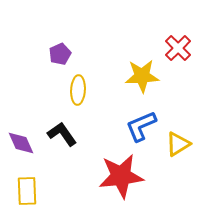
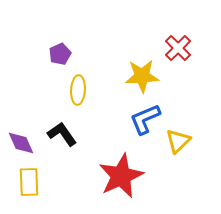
blue L-shape: moved 4 px right, 7 px up
yellow triangle: moved 3 px up; rotated 12 degrees counterclockwise
red star: rotated 18 degrees counterclockwise
yellow rectangle: moved 2 px right, 9 px up
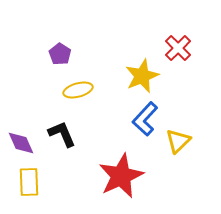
purple pentagon: rotated 15 degrees counterclockwise
yellow star: rotated 20 degrees counterclockwise
yellow ellipse: rotated 72 degrees clockwise
blue L-shape: rotated 24 degrees counterclockwise
black L-shape: rotated 12 degrees clockwise
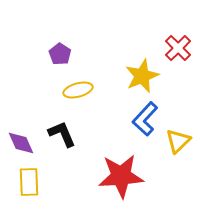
red star: rotated 21 degrees clockwise
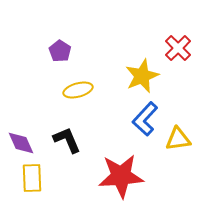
purple pentagon: moved 3 px up
black L-shape: moved 5 px right, 6 px down
yellow triangle: moved 2 px up; rotated 36 degrees clockwise
yellow rectangle: moved 3 px right, 4 px up
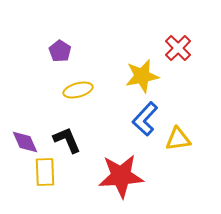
yellow star: rotated 12 degrees clockwise
purple diamond: moved 4 px right, 1 px up
yellow rectangle: moved 13 px right, 6 px up
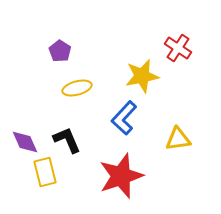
red cross: rotated 12 degrees counterclockwise
yellow ellipse: moved 1 px left, 2 px up
blue L-shape: moved 21 px left, 1 px up
yellow rectangle: rotated 12 degrees counterclockwise
red star: rotated 15 degrees counterclockwise
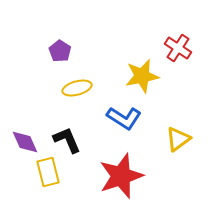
blue L-shape: rotated 100 degrees counterclockwise
yellow triangle: rotated 28 degrees counterclockwise
yellow rectangle: moved 3 px right
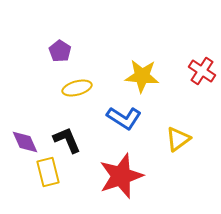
red cross: moved 24 px right, 23 px down
yellow star: rotated 16 degrees clockwise
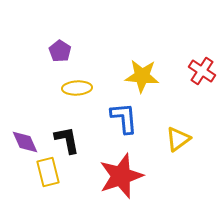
yellow ellipse: rotated 12 degrees clockwise
blue L-shape: rotated 128 degrees counterclockwise
black L-shape: rotated 12 degrees clockwise
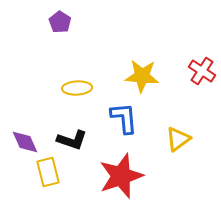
purple pentagon: moved 29 px up
black L-shape: moved 5 px right; rotated 120 degrees clockwise
